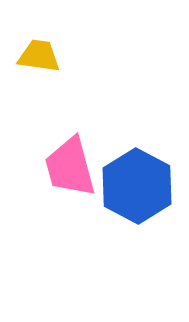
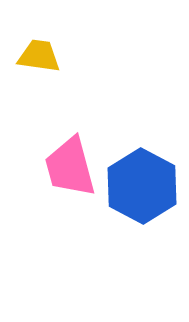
blue hexagon: moved 5 px right
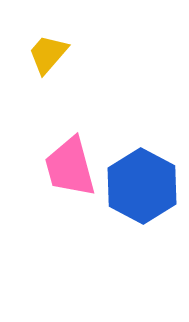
yellow trapezoid: moved 9 px right, 2 px up; rotated 57 degrees counterclockwise
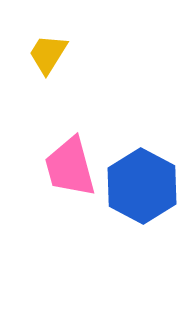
yellow trapezoid: rotated 9 degrees counterclockwise
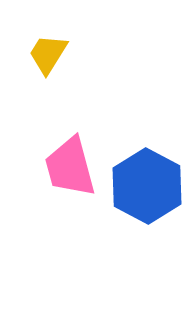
blue hexagon: moved 5 px right
